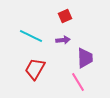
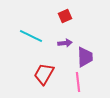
purple arrow: moved 2 px right, 3 px down
purple trapezoid: moved 1 px up
red trapezoid: moved 9 px right, 5 px down
pink line: rotated 24 degrees clockwise
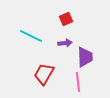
red square: moved 1 px right, 3 px down
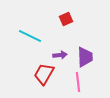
cyan line: moved 1 px left
purple arrow: moved 5 px left, 12 px down
